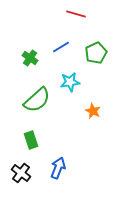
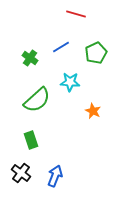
cyan star: rotated 12 degrees clockwise
blue arrow: moved 3 px left, 8 px down
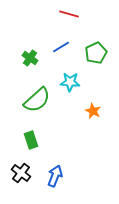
red line: moved 7 px left
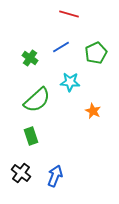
green rectangle: moved 4 px up
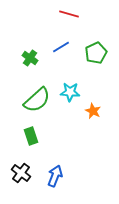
cyan star: moved 10 px down
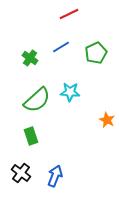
red line: rotated 42 degrees counterclockwise
orange star: moved 14 px right, 9 px down
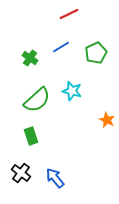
cyan star: moved 2 px right, 1 px up; rotated 12 degrees clockwise
blue arrow: moved 2 px down; rotated 60 degrees counterclockwise
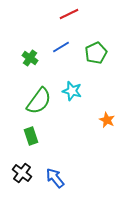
green semicircle: moved 2 px right, 1 px down; rotated 12 degrees counterclockwise
black cross: moved 1 px right
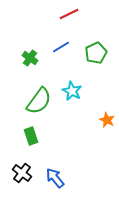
cyan star: rotated 12 degrees clockwise
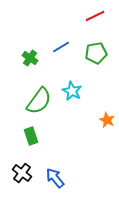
red line: moved 26 px right, 2 px down
green pentagon: rotated 15 degrees clockwise
